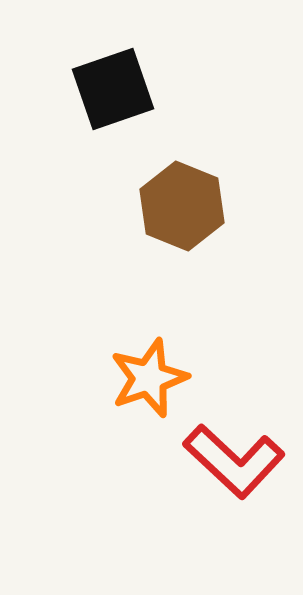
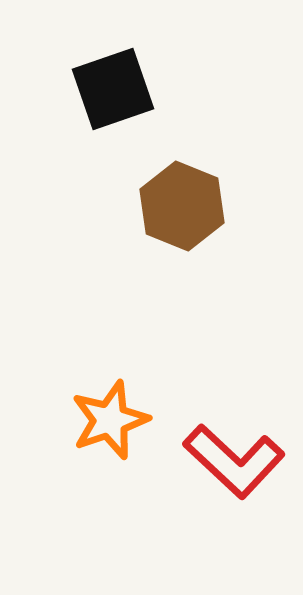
orange star: moved 39 px left, 42 px down
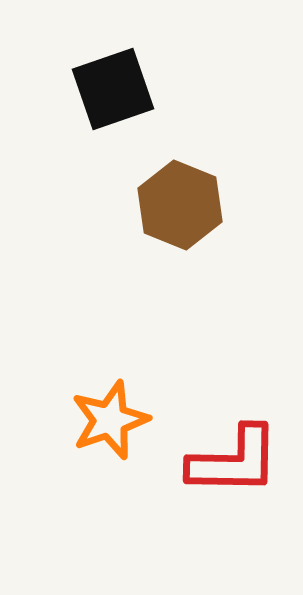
brown hexagon: moved 2 px left, 1 px up
red L-shape: rotated 42 degrees counterclockwise
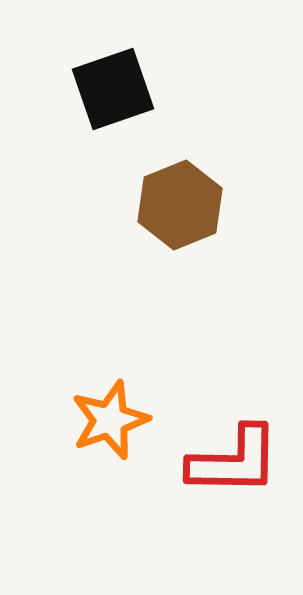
brown hexagon: rotated 16 degrees clockwise
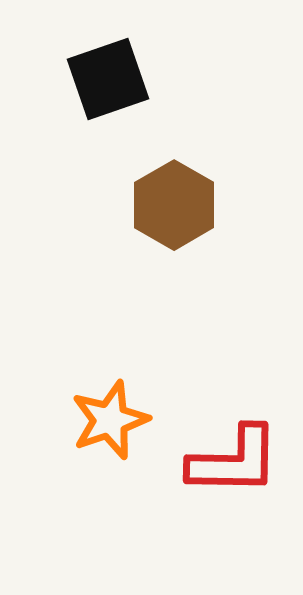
black square: moved 5 px left, 10 px up
brown hexagon: moved 6 px left; rotated 8 degrees counterclockwise
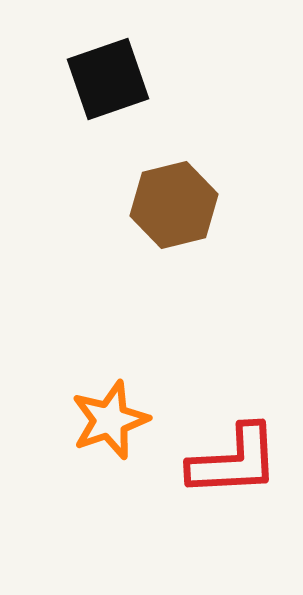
brown hexagon: rotated 16 degrees clockwise
red L-shape: rotated 4 degrees counterclockwise
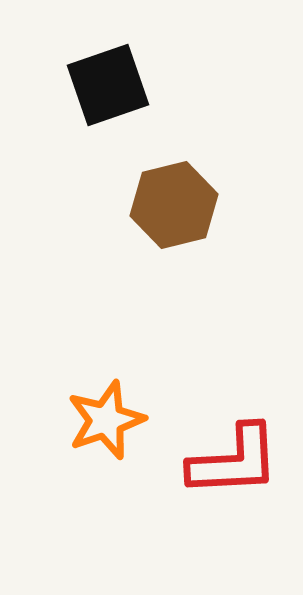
black square: moved 6 px down
orange star: moved 4 px left
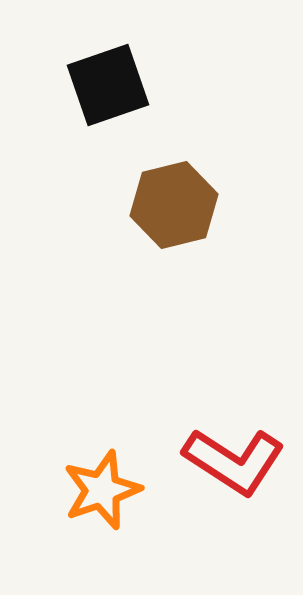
orange star: moved 4 px left, 70 px down
red L-shape: rotated 36 degrees clockwise
